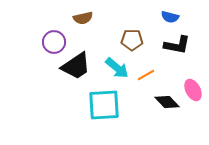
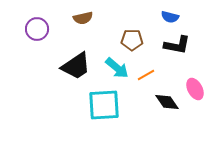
purple circle: moved 17 px left, 13 px up
pink ellipse: moved 2 px right, 1 px up
black diamond: rotated 10 degrees clockwise
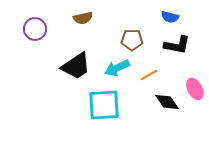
purple circle: moved 2 px left
cyan arrow: rotated 115 degrees clockwise
orange line: moved 3 px right
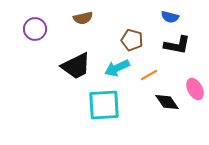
brown pentagon: rotated 15 degrees clockwise
black trapezoid: rotated 8 degrees clockwise
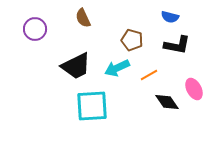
brown semicircle: rotated 78 degrees clockwise
pink ellipse: moved 1 px left
cyan square: moved 12 px left, 1 px down
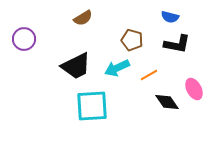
brown semicircle: rotated 96 degrees counterclockwise
purple circle: moved 11 px left, 10 px down
black L-shape: moved 1 px up
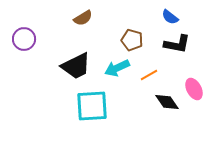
blue semicircle: rotated 24 degrees clockwise
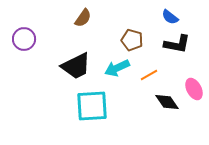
brown semicircle: rotated 24 degrees counterclockwise
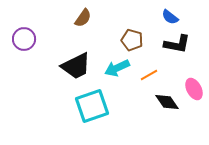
cyan square: rotated 16 degrees counterclockwise
